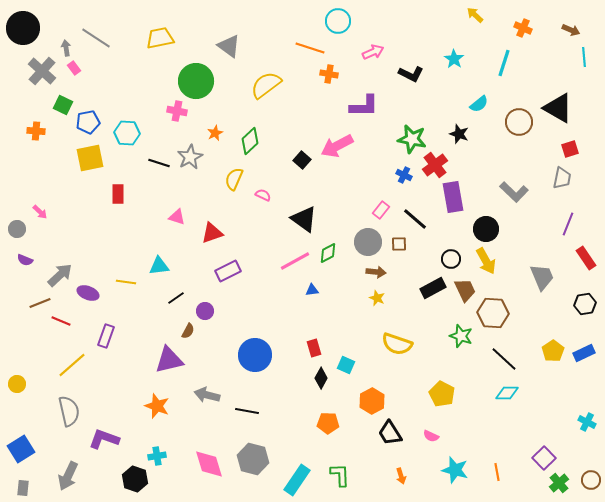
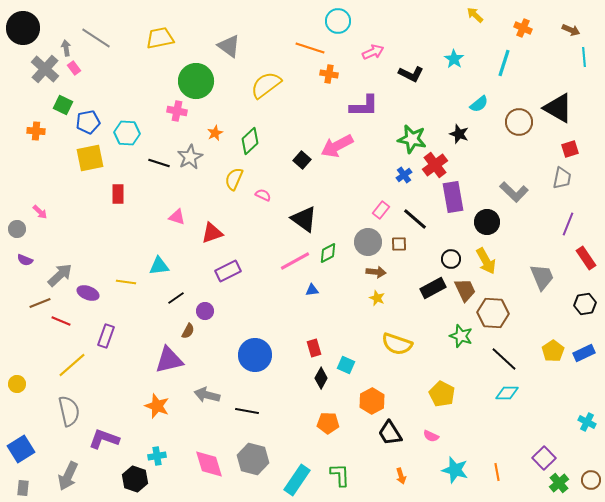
gray cross at (42, 71): moved 3 px right, 2 px up
blue cross at (404, 175): rotated 28 degrees clockwise
black circle at (486, 229): moved 1 px right, 7 px up
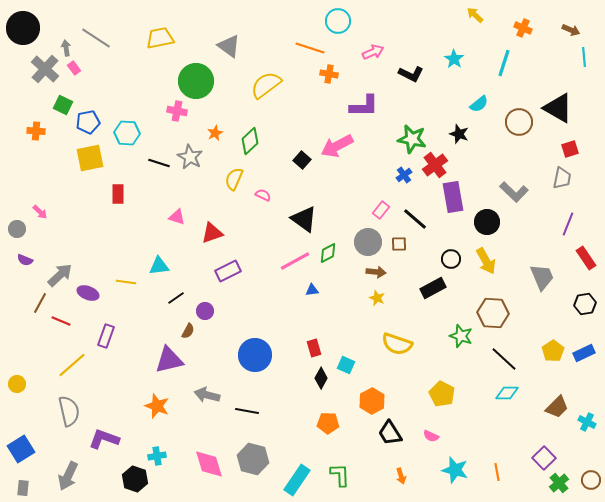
gray star at (190, 157): rotated 15 degrees counterclockwise
brown trapezoid at (465, 290): moved 92 px right, 117 px down; rotated 70 degrees clockwise
brown line at (40, 303): rotated 40 degrees counterclockwise
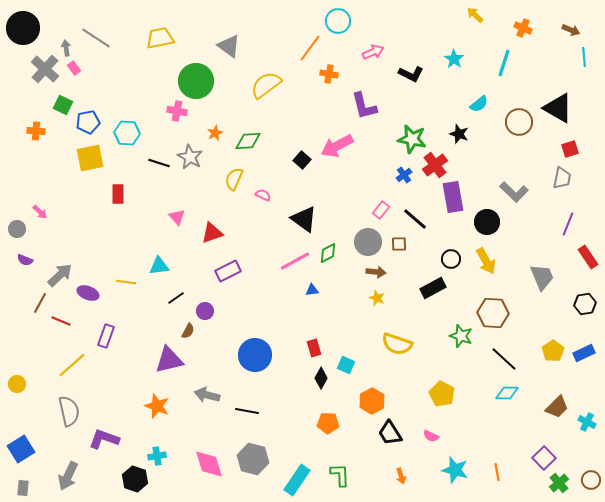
orange line at (310, 48): rotated 72 degrees counterclockwise
purple L-shape at (364, 106): rotated 76 degrees clockwise
green diamond at (250, 141): moved 2 px left; rotated 40 degrees clockwise
pink triangle at (177, 217): rotated 30 degrees clockwise
red rectangle at (586, 258): moved 2 px right, 1 px up
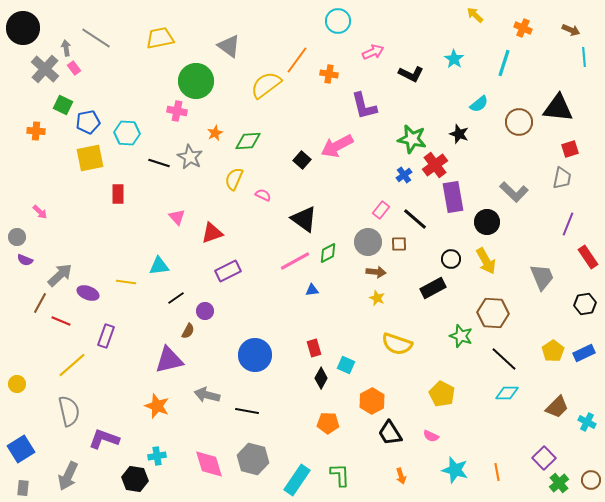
orange line at (310, 48): moved 13 px left, 12 px down
black triangle at (558, 108): rotated 24 degrees counterclockwise
gray circle at (17, 229): moved 8 px down
black hexagon at (135, 479): rotated 10 degrees counterclockwise
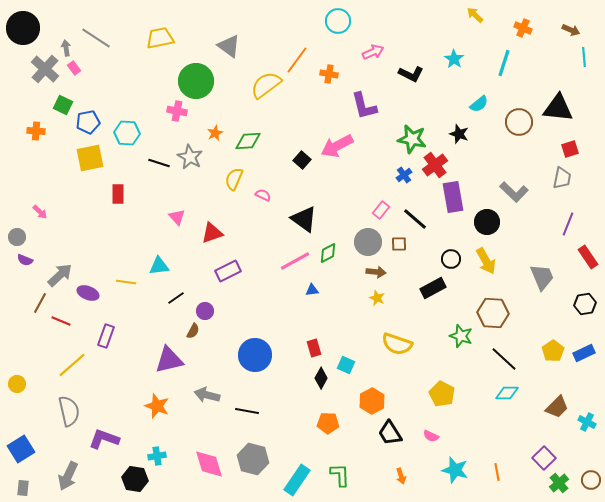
brown semicircle at (188, 331): moved 5 px right
